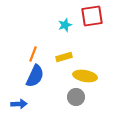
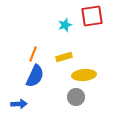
yellow ellipse: moved 1 px left, 1 px up; rotated 15 degrees counterclockwise
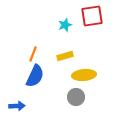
yellow rectangle: moved 1 px right, 1 px up
blue arrow: moved 2 px left, 2 px down
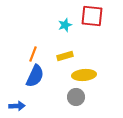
red square: rotated 15 degrees clockwise
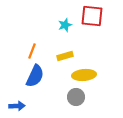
orange line: moved 1 px left, 3 px up
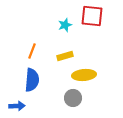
blue semicircle: moved 3 px left, 4 px down; rotated 20 degrees counterclockwise
gray circle: moved 3 px left, 1 px down
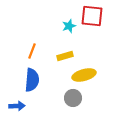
cyan star: moved 4 px right, 1 px down
yellow ellipse: rotated 10 degrees counterclockwise
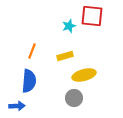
blue semicircle: moved 3 px left, 1 px down
gray circle: moved 1 px right
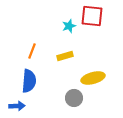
yellow ellipse: moved 9 px right, 3 px down
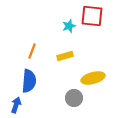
blue arrow: moved 1 px left, 1 px up; rotated 70 degrees counterclockwise
